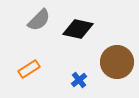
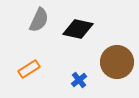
gray semicircle: rotated 20 degrees counterclockwise
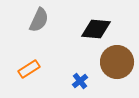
black diamond: moved 18 px right; rotated 8 degrees counterclockwise
blue cross: moved 1 px right, 1 px down
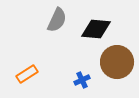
gray semicircle: moved 18 px right
orange rectangle: moved 2 px left, 5 px down
blue cross: moved 2 px right, 1 px up; rotated 14 degrees clockwise
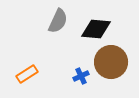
gray semicircle: moved 1 px right, 1 px down
brown circle: moved 6 px left
blue cross: moved 1 px left, 4 px up
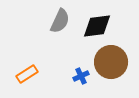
gray semicircle: moved 2 px right
black diamond: moved 1 px right, 3 px up; rotated 12 degrees counterclockwise
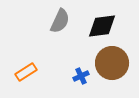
black diamond: moved 5 px right
brown circle: moved 1 px right, 1 px down
orange rectangle: moved 1 px left, 2 px up
